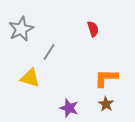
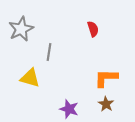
gray line: rotated 24 degrees counterclockwise
purple star: moved 1 px down
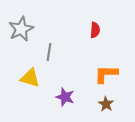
red semicircle: moved 2 px right, 1 px down; rotated 21 degrees clockwise
orange L-shape: moved 4 px up
purple star: moved 4 px left, 12 px up
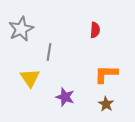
yellow triangle: rotated 40 degrees clockwise
